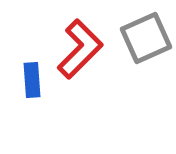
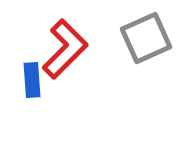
red L-shape: moved 15 px left
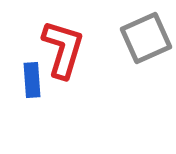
red L-shape: moved 2 px left; rotated 28 degrees counterclockwise
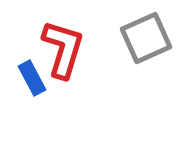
blue rectangle: moved 2 px up; rotated 24 degrees counterclockwise
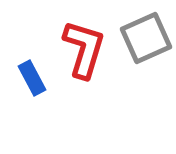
red L-shape: moved 21 px right
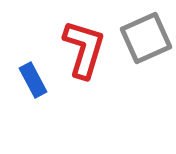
blue rectangle: moved 1 px right, 2 px down
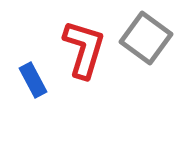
gray square: rotated 30 degrees counterclockwise
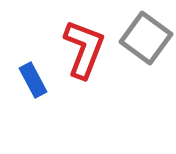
red L-shape: rotated 4 degrees clockwise
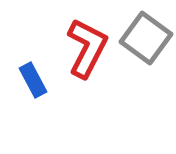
red L-shape: moved 3 px right, 1 px up; rotated 6 degrees clockwise
